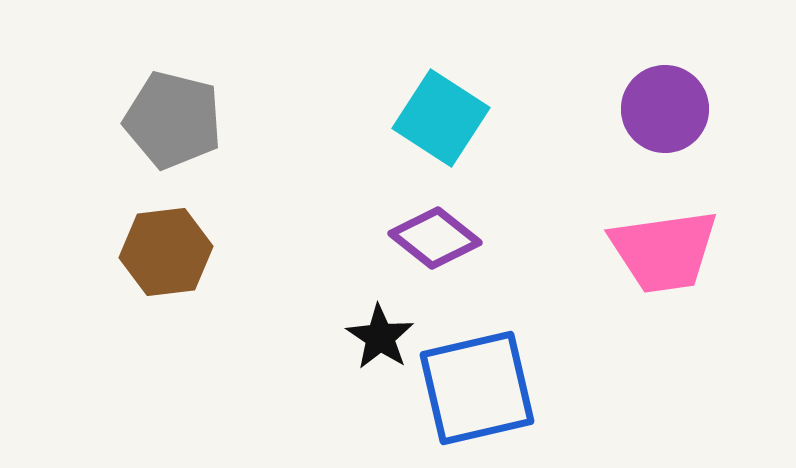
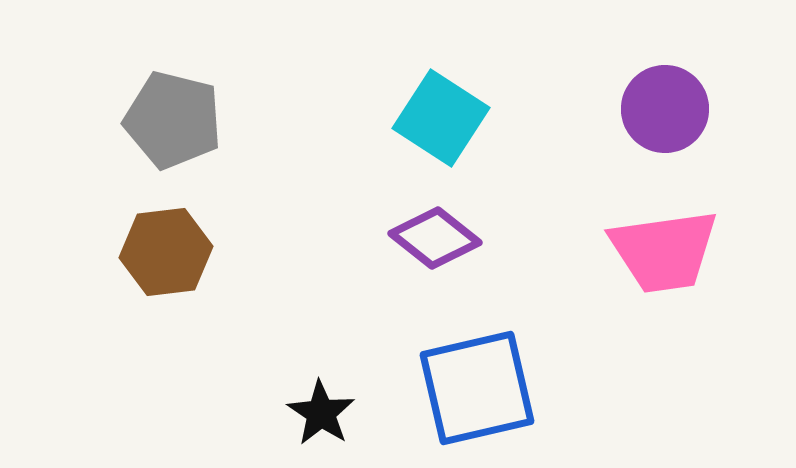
black star: moved 59 px left, 76 px down
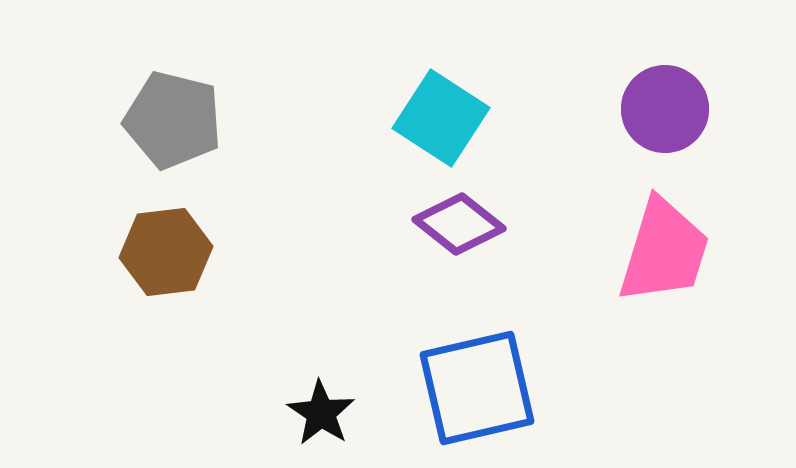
purple diamond: moved 24 px right, 14 px up
pink trapezoid: rotated 65 degrees counterclockwise
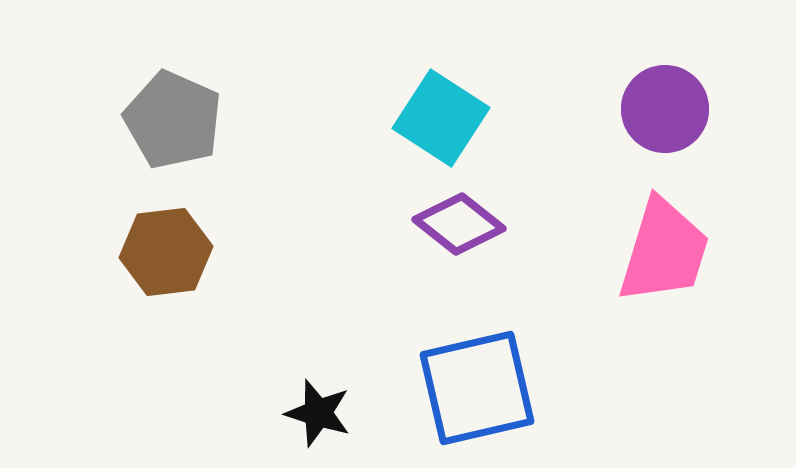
gray pentagon: rotated 10 degrees clockwise
black star: moved 3 px left; rotated 16 degrees counterclockwise
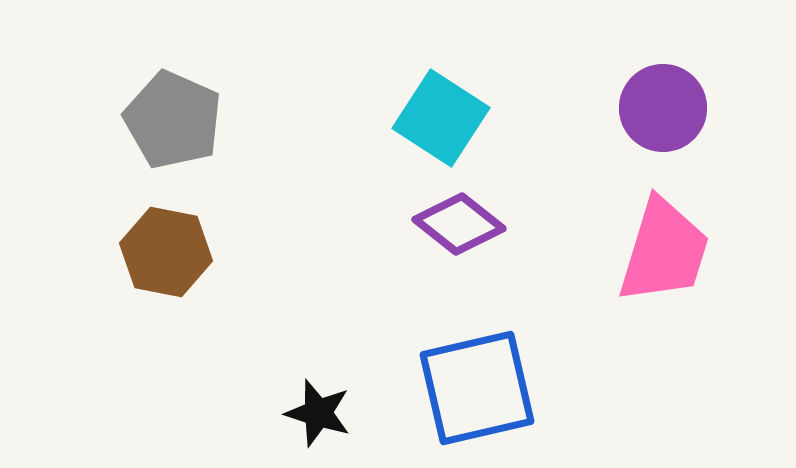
purple circle: moved 2 px left, 1 px up
brown hexagon: rotated 18 degrees clockwise
